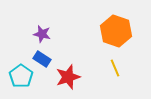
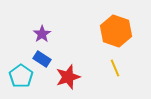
purple star: rotated 24 degrees clockwise
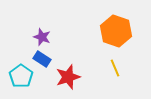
purple star: moved 3 px down; rotated 18 degrees counterclockwise
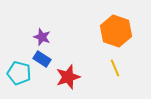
cyan pentagon: moved 2 px left, 3 px up; rotated 20 degrees counterclockwise
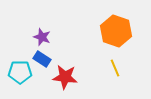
cyan pentagon: moved 1 px right, 1 px up; rotated 15 degrees counterclockwise
red star: moved 3 px left; rotated 25 degrees clockwise
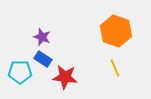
blue rectangle: moved 1 px right
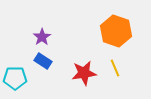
purple star: rotated 18 degrees clockwise
blue rectangle: moved 2 px down
cyan pentagon: moved 5 px left, 6 px down
red star: moved 19 px right, 4 px up; rotated 15 degrees counterclockwise
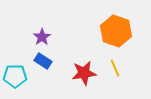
cyan pentagon: moved 2 px up
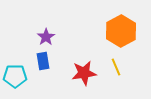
orange hexagon: moved 5 px right; rotated 12 degrees clockwise
purple star: moved 4 px right
blue rectangle: rotated 48 degrees clockwise
yellow line: moved 1 px right, 1 px up
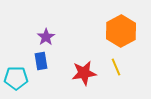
blue rectangle: moved 2 px left
cyan pentagon: moved 1 px right, 2 px down
